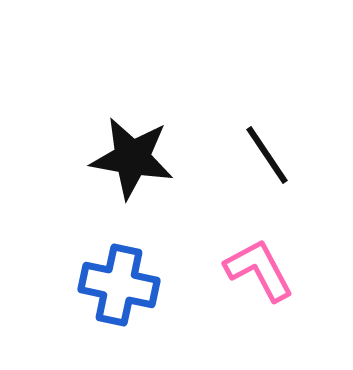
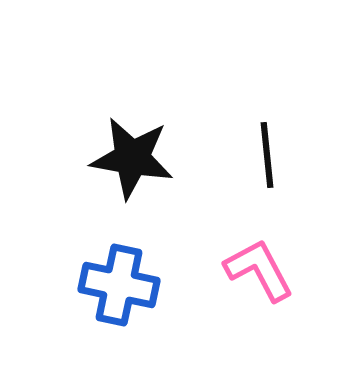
black line: rotated 28 degrees clockwise
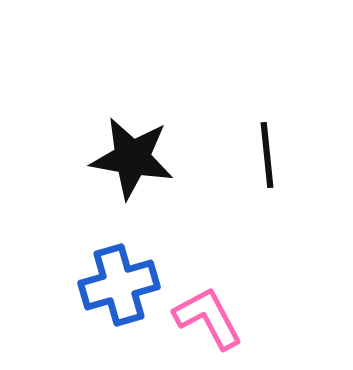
pink L-shape: moved 51 px left, 48 px down
blue cross: rotated 28 degrees counterclockwise
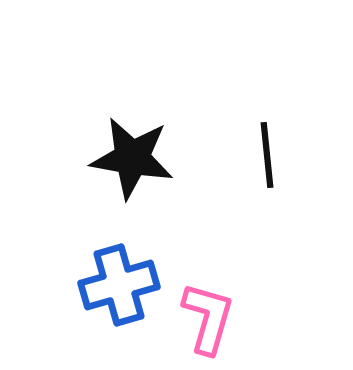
pink L-shape: rotated 44 degrees clockwise
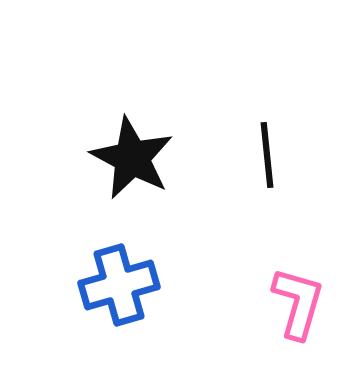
black star: rotated 18 degrees clockwise
pink L-shape: moved 90 px right, 15 px up
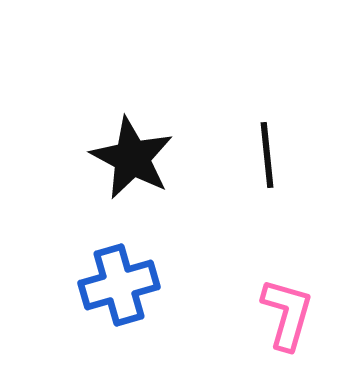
pink L-shape: moved 11 px left, 11 px down
